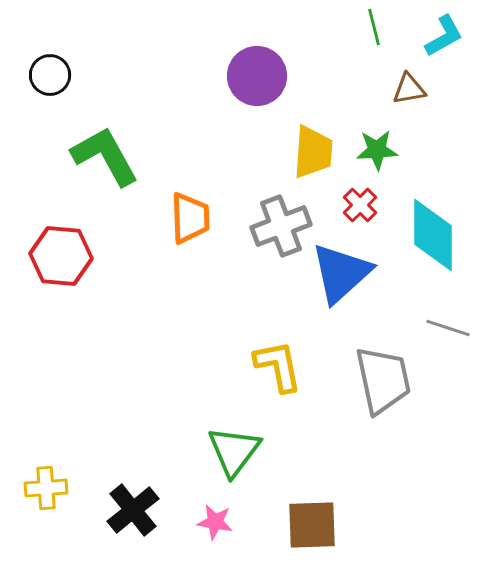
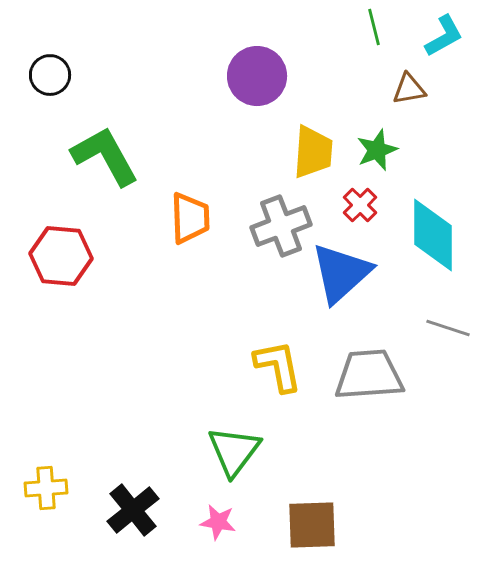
green star: rotated 18 degrees counterclockwise
gray trapezoid: moved 14 px left, 5 px up; rotated 82 degrees counterclockwise
pink star: moved 3 px right
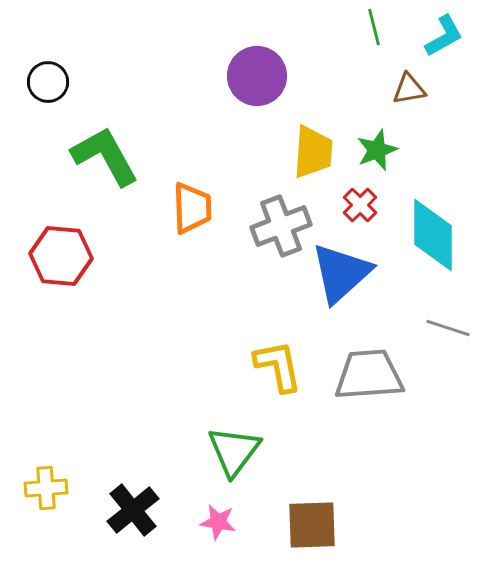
black circle: moved 2 px left, 7 px down
orange trapezoid: moved 2 px right, 10 px up
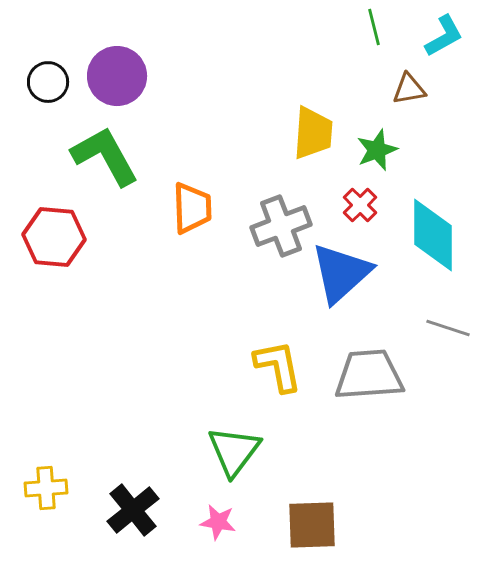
purple circle: moved 140 px left
yellow trapezoid: moved 19 px up
red hexagon: moved 7 px left, 19 px up
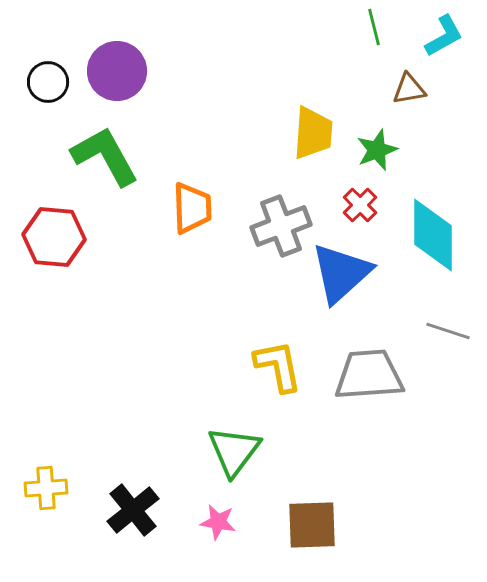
purple circle: moved 5 px up
gray line: moved 3 px down
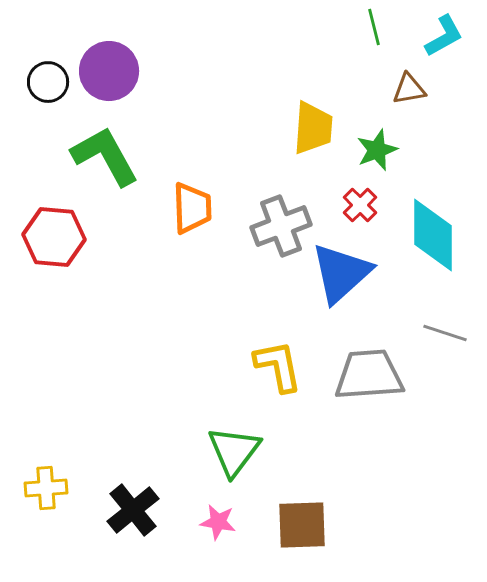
purple circle: moved 8 px left
yellow trapezoid: moved 5 px up
gray line: moved 3 px left, 2 px down
brown square: moved 10 px left
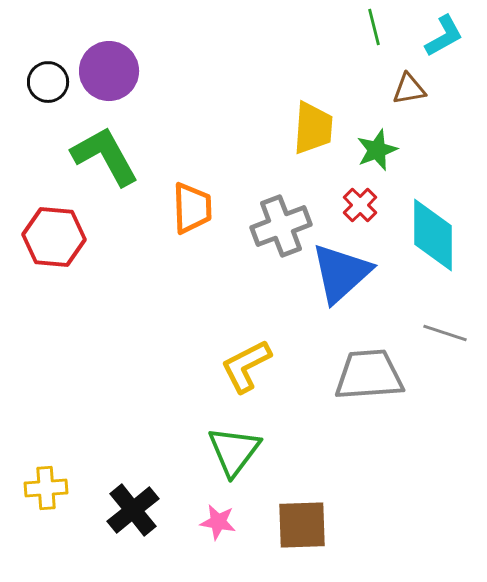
yellow L-shape: moved 32 px left; rotated 106 degrees counterclockwise
